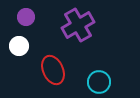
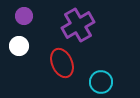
purple circle: moved 2 px left, 1 px up
red ellipse: moved 9 px right, 7 px up
cyan circle: moved 2 px right
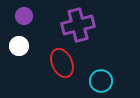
purple cross: rotated 16 degrees clockwise
cyan circle: moved 1 px up
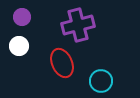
purple circle: moved 2 px left, 1 px down
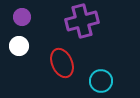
purple cross: moved 4 px right, 4 px up
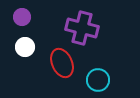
purple cross: moved 7 px down; rotated 28 degrees clockwise
white circle: moved 6 px right, 1 px down
cyan circle: moved 3 px left, 1 px up
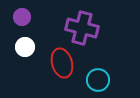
red ellipse: rotated 8 degrees clockwise
